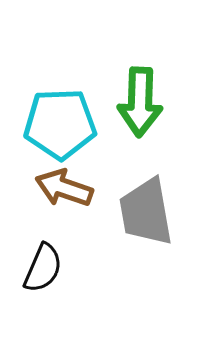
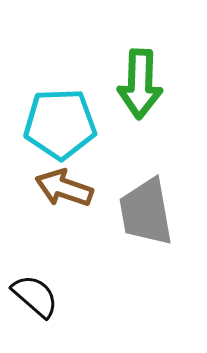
green arrow: moved 18 px up
black semicircle: moved 8 px left, 28 px down; rotated 72 degrees counterclockwise
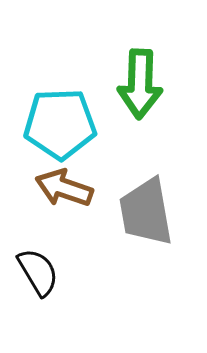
black semicircle: moved 3 px right, 24 px up; rotated 18 degrees clockwise
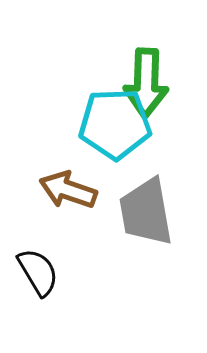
green arrow: moved 6 px right, 1 px up
cyan pentagon: moved 55 px right
brown arrow: moved 4 px right, 2 px down
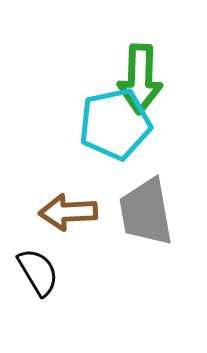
green arrow: moved 6 px left, 4 px up
cyan pentagon: rotated 10 degrees counterclockwise
brown arrow: moved 22 px down; rotated 22 degrees counterclockwise
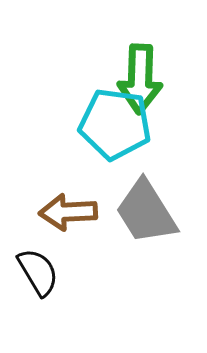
cyan pentagon: rotated 20 degrees clockwise
gray trapezoid: rotated 22 degrees counterclockwise
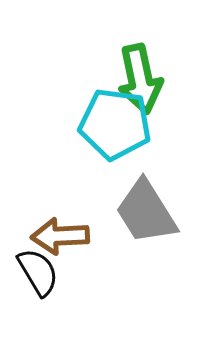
green arrow: rotated 14 degrees counterclockwise
brown arrow: moved 8 px left, 24 px down
